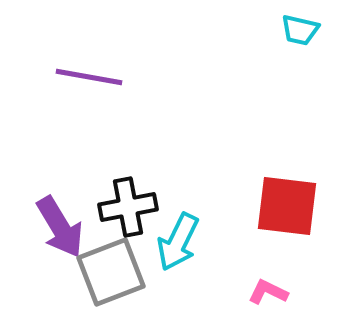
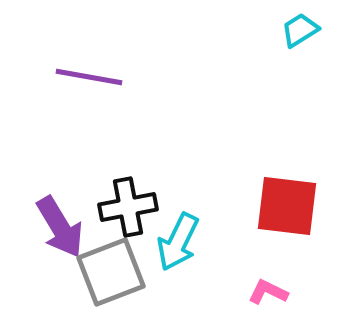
cyan trapezoid: rotated 135 degrees clockwise
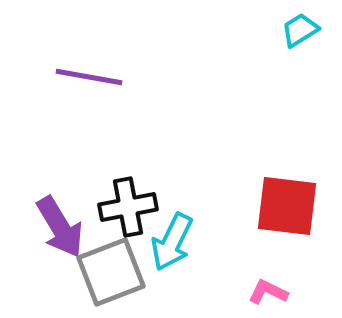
cyan arrow: moved 6 px left
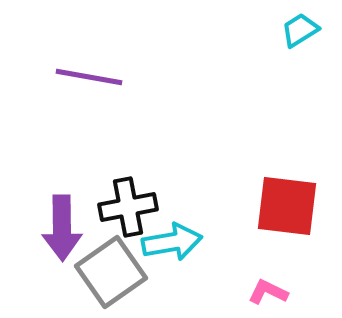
purple arrow: moved 2 px right, 1 px down; rotated 30 degrees clockwise
cyan arrow: rotated 126 degrees counterclockwise
gray square: rotated 14 degrees counterclockwise
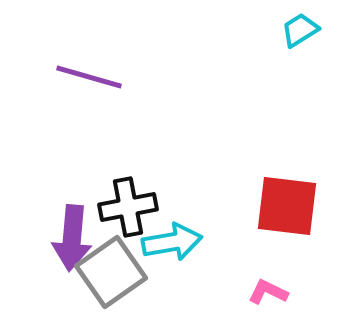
purple line: rotated 6 degrees clockwise
purple arrow: moved 10 px right, 10 px down; rotated 6 degrees clockwise
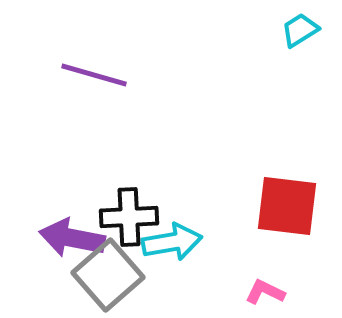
purple line: moved 5 px right, 2 px up
black cross: moved 1 px right, 10 px down; rotated 8 degrees clockwise
purple arrow: rotated 96 degrees clockwise
gray square: moved 3 px left, 3 px down; rotated 6 degrees counterclockwise
pink L-shape: moved 3 px left
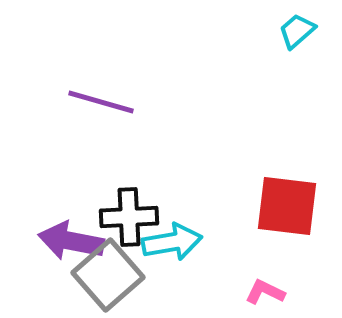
cyan trapezoid: moved 3 px left, 1 px down; rotated 9 degrees counterclockwise
purple line: moved 7 px right, 27 px down
purple arrow: moved 1 px left, 3 px down
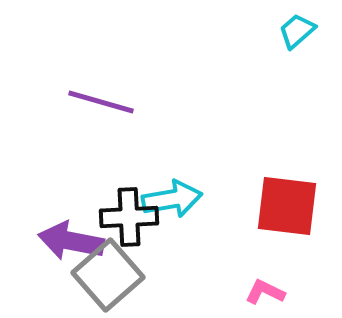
cyan arrow: moved 43 px up
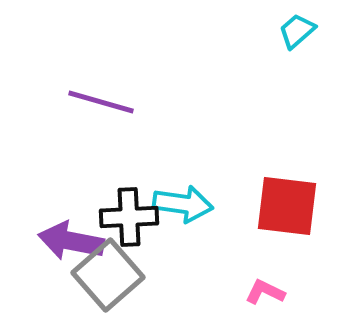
cyan arrow: moved 11 px right, 5 px down; rotated 18 degrees clockwise
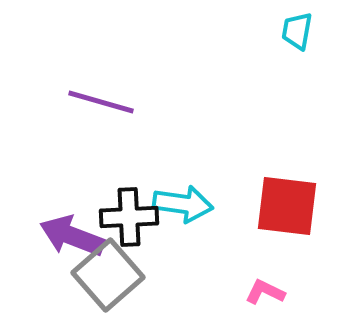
cyan trapezoid: rotated 39 degrees counterclockwise
purple arrow: moved 1 px right, 5 px up; rotated 10 degrees clockwise
